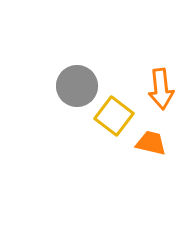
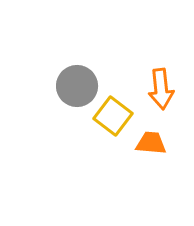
yellow square: moved 1 px left
orange trapezoid: rotated 8 degrees counterclockwise
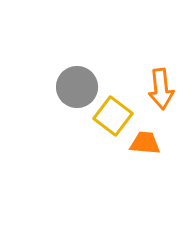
gray circle: moved 1 px down
orange trapezoid: moved 6 px left
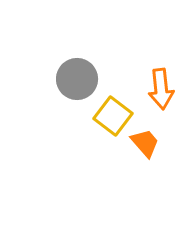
gray circle: moved 8 px up
orange trapezoid: rotated 44 degrees clockwise
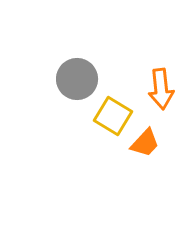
yellow square: rotated 6 degrees counterclockwise
orange trapezoid: rotated 84 degrees clockwise
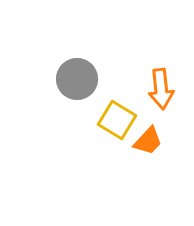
yellow square: moved 4 px right, 4 px down
orange trapezoid: moved 3 px right, 2 px up
